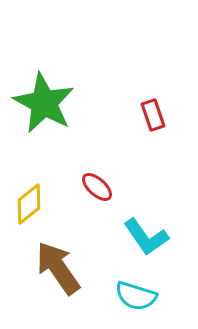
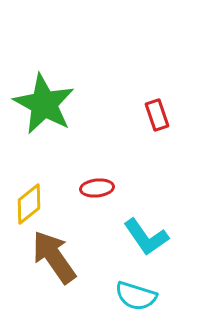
green star: moved 1 px down
red rectangle: moved 4 px right
red ellipse: moved 1 px down; rotated 48 degrees counterclockwise
brown arrow: moved 4 px left, 11 px up
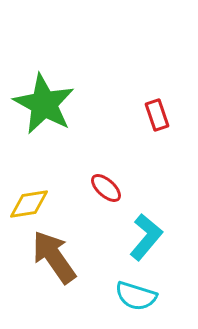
red ellipse: moved 9 px right; rotated 48 degrees clockwise
yellow diamond: rotated 30 degrees clockwise
cyan L-shape: rotated 105 degrees counterclockwise
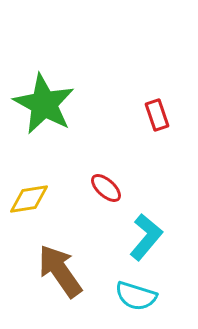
yellow diamond: moved 5 px up
brown arrow: moved 6 px right, 14 px down
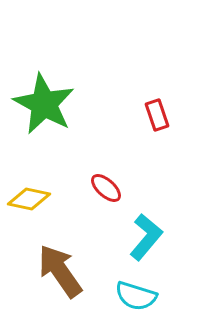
yellow diamond: rotated 21 degrees clockwise
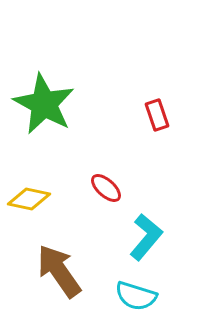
brown arrow: moved 1 px left
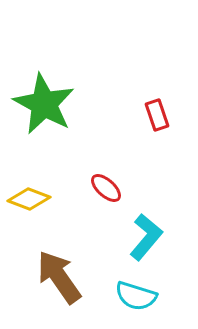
yellow diamond: rotated 9 degrees clockwise
brown arrow: moved 6 px down
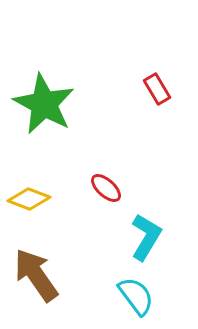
red rectangle: moved 26 px up; rotated 12 degrees counterclockwise
cyan L-shape: rotated 9 degrees counterclockwise
brown arrow: moved 23 px left, 2 px up
cyan semicircle: rotated 144 degrees counterclockwise
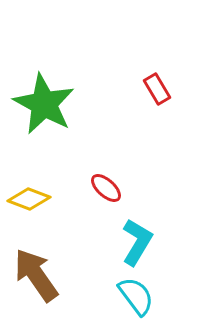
cyan L-shape: moved 9 px left, 5 px down
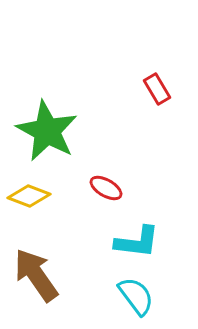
green star: moved 3 px right, 27 px down
red ellipse: rotated 12 degrees counterclockwise
yellow diamond: moved 3 px up
cyan L-shape: rotated 66 degrees clockwise
